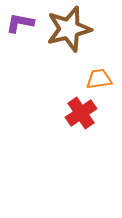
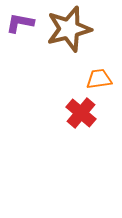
red cross: rotated 16 degrees counterclockwise
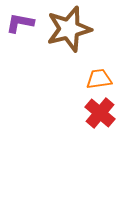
red cross: moved 19 px right
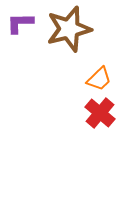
purple L-shape: rotated 12 degrees counterclockwise
orange trapezoid: rotated 144 degrees clockwise
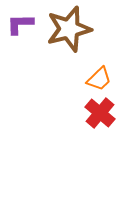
purple L-shape: moved 1 px down
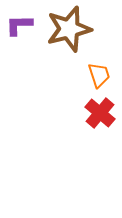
purple L-shape: moved 1 px left, 1 px down
orange trapezoid: moved 4 px up; rotated 64 degrees counterclockwise
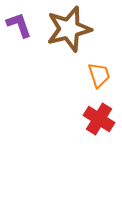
purple L-shape: rotated 72 degrees clockwise
red cross: moved 1 px left, 6 px down; rotated 8 degrees counterclockwise
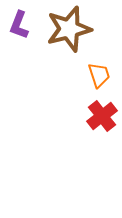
purple L-shape: rotated 140 degrees counterclockwise
red cross: moved 3 px right, 3 px up; rotated 20 degrees clockwise
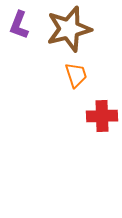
orange trapezoid: moved 23 px left
red cross: rotated 36 degrees clockwise
